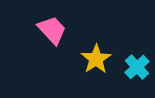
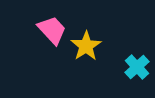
yellow star: moved 10 px left, 13 px up
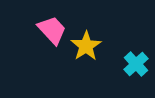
cyan cross: moved 1 px left, 3 px up
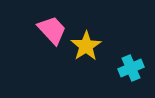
cyan cross: moved 5 px left, 4 px down; rotated 20 degrees clockwise
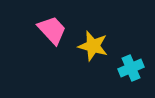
yellow star: moved 7 px right; rotated 24 degrees counterclockwise
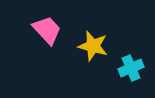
pink trapezoid: moved 5 px left
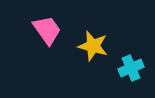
pink trapezoid: rotated 8 degrees clockwise
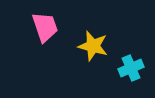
pink trapezoid: moved 2 px left, 3 px up; rotated 16 degrees clockwise
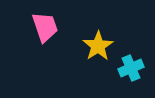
yellow star: moved 5 px right; rotated 24 degrees clockwise
